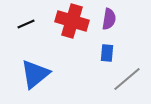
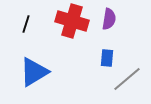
black line: rotated 48 degrees counterclockwise
blue rectangle: moved 5 px down
blue triangle: moved 1 px left, 2 px up; rotated 8 degrees clockwise
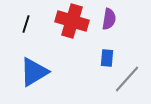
gray line: rotated 8 degrees counterclockwise
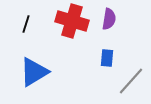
gray line: moved 4 px right, 2 px down
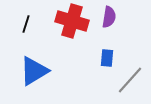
purple semicircle: moved 2 px up
blue triangle: moved 1 px up
gray line: moved 1 px left, 1 px up
